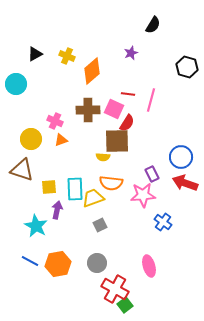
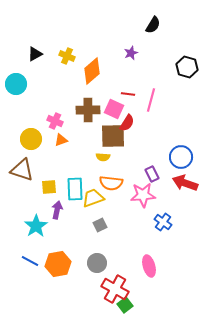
brown square: moved 4 px left, 5 px up
cyan star: rotated 10 degrees clockwise
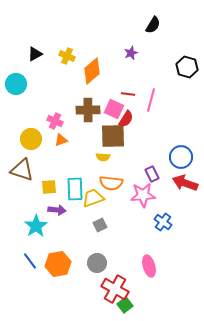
red semicircle: moved 1 px left, 4 px up
purple arrow: rotated 84 degrees clockwise
blue line: rotated 24 degrees clockwise
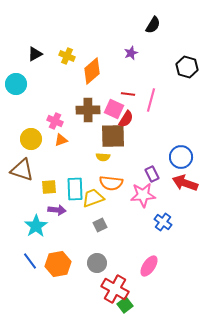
pink ellipse: rotated 50 degrees clockwise
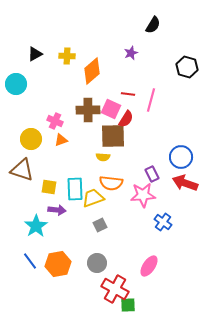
yellow cross: rotated 21 degrees counterclockwise
pink square: moved 3 px left
yellow square: rotated 14 degrees clockwise
green square: moved 3 px right; rotated 35 degrees clockwise
